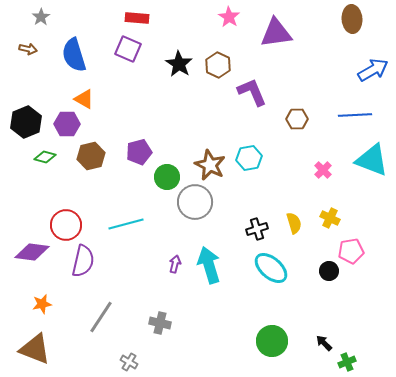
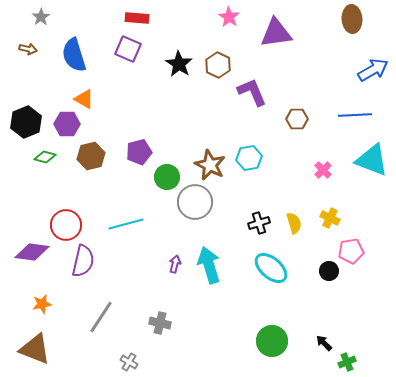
black cross at (257, 229): moved 2 px right, 6 px up
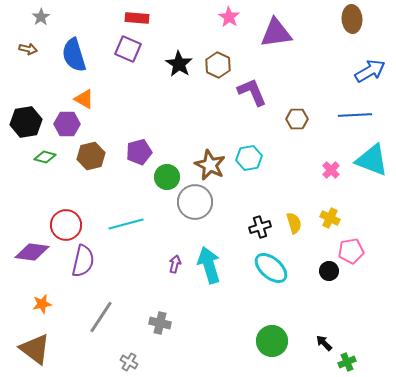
blue arrow at (373, 70): moved 3 px left, 1 px down
black hexagon at (26, 122): rotated 12 degrees clockwise
pink cross at (323, 170): moved 8 px right
black cross at (259, 223): moved 1 px right, 4 px down
brown triangle at (35, 349): rotated 16 degrees clockwise
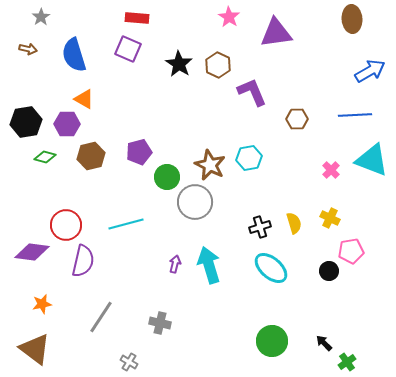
green cross at (347, 362): rotated 12 degrees counterclockwise
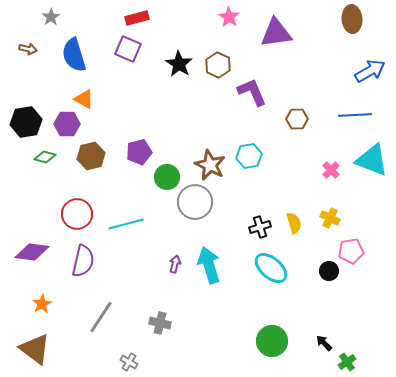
gray star at (41, 17): moved 10 px right
red rectangle at (137, 18): rotated 20 degrees counterclockwise
cyan hexagon at (249, 158): moved 2 px up
red circle at (66, 225): moved 11 px right, 11 px up
orange star at (42, 304): rotated 18 degrees counterclockwise
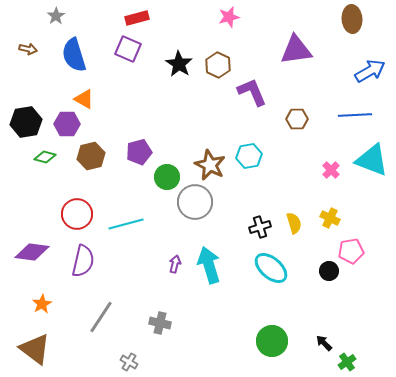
gray star at (51, 17): moved 5 px right, 1 px up
pink star at (229, 17): rotated 25 degrees clockwise
purple triangle at (276, 33): moved 20 px right, 17 px down
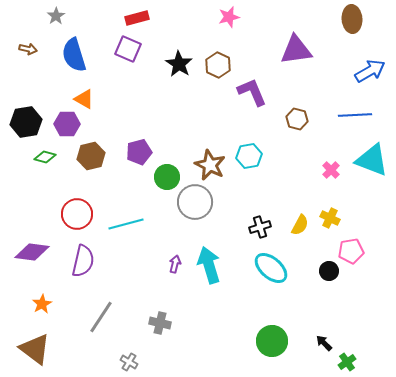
brown hexagon at (297, 119): rotated 15 degrees clockwise
yellow semicircle at (294, 223): moved 6 px right, 2 px down; rotated 45 degrees clockwise
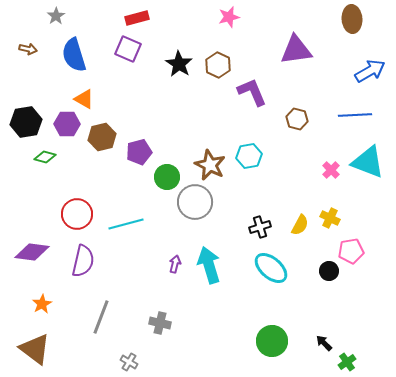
brown hexagon at (91, 156): moved 11 px right, 19 px up
cyan triangle at (372, 160): moved 4 px left, 2 px down
gray line at (101, 317): rotated 12 degrees counterclockwise
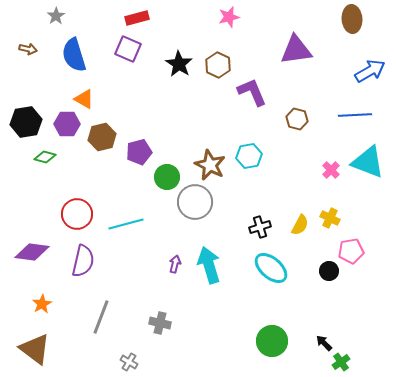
green cross at (347, 362): moved 6 px left
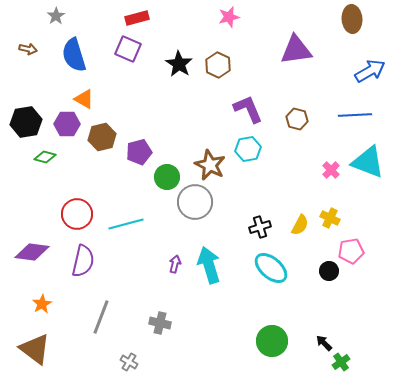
purple L-shape at (252, 92): moved 4 px left, 17 px down
cyan hexagon at (249, 156): moved 1 px left, 7 px up
